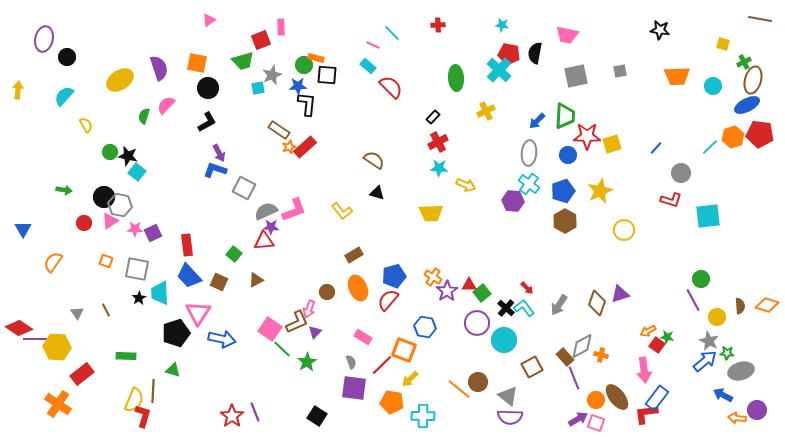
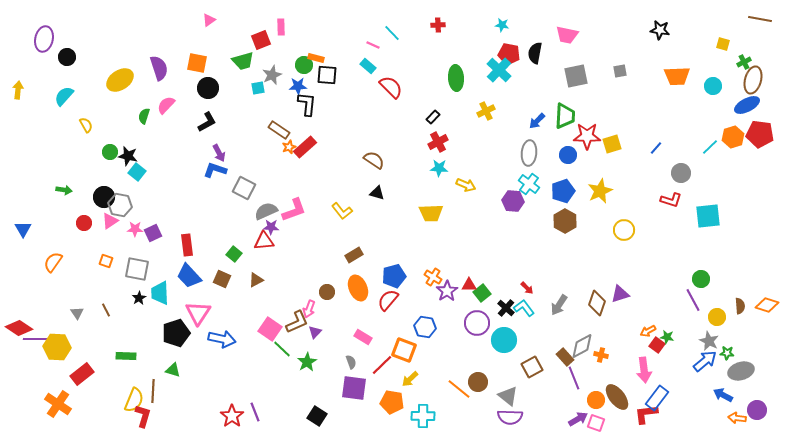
brown square at (219, 282): moved 3 px right, 3 px up
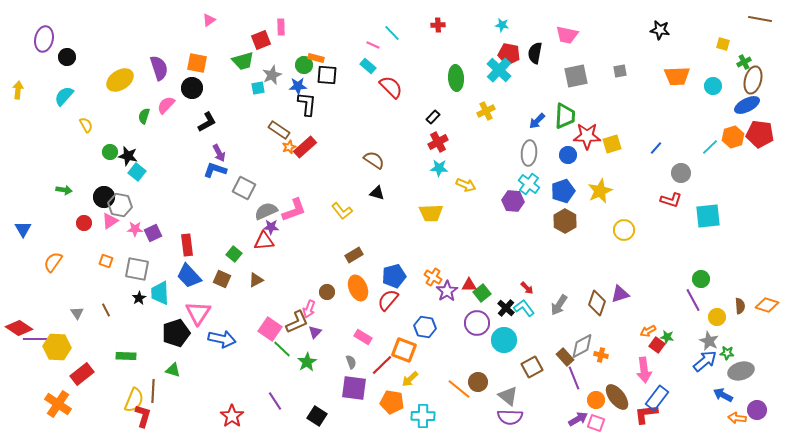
black circle at (208, 88): moved 16 px left
purple line at (255, 412): moved 20 px right, 11 px up; rotated 12 degrees counterclockwise
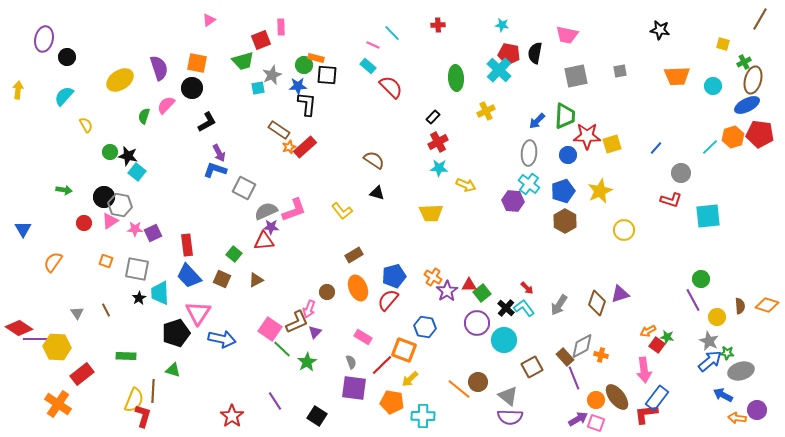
brown line at (760, 19): rotated 70 degrees counterclockwise
blue arrow at (705, 361): moved 5 px right
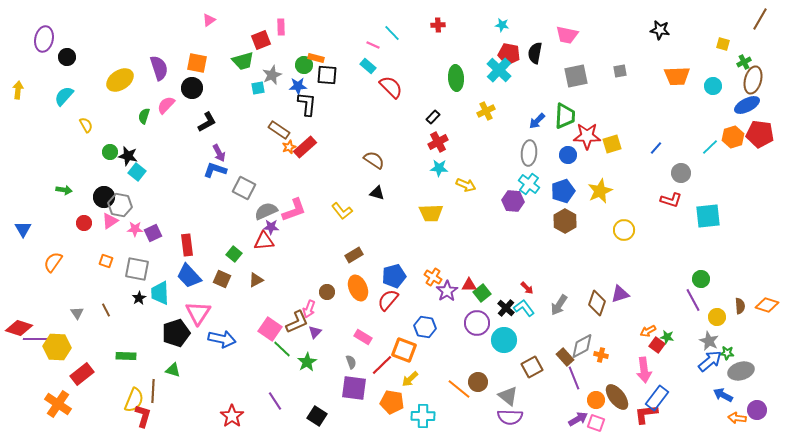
red diamond at (19, 328): rotated 16 degrees counterclockwise
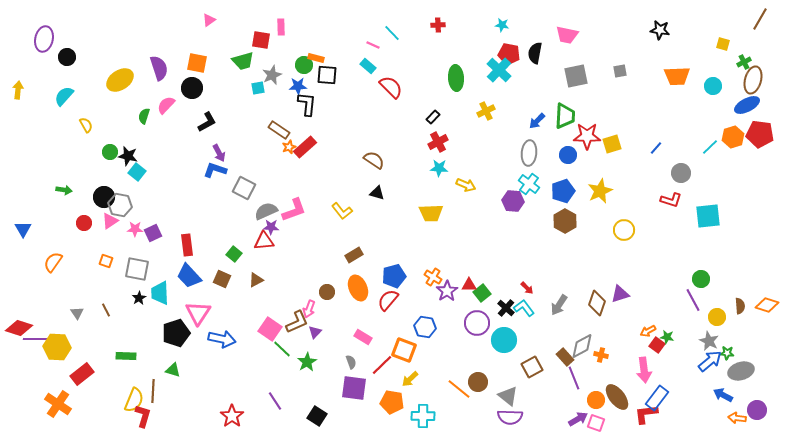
red square at (261, 40): rotated 30 degrees clockwise
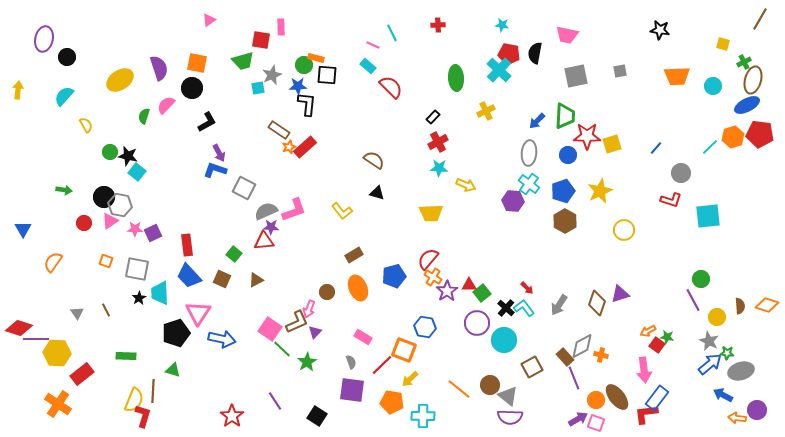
cyan line at (392, 33): rotated 18 degrees clockwise
red semicircle at (388, 300): moved 40 px right, 41 px up
yellow hexagon at (57, 347): moved 6 px down
blue arrow at (710, 361): moved 3 px down
brown circle at (478, 382): moved 12 px right, 3 px down
purple square at (354, 388): moved 2 px left, 2 px down
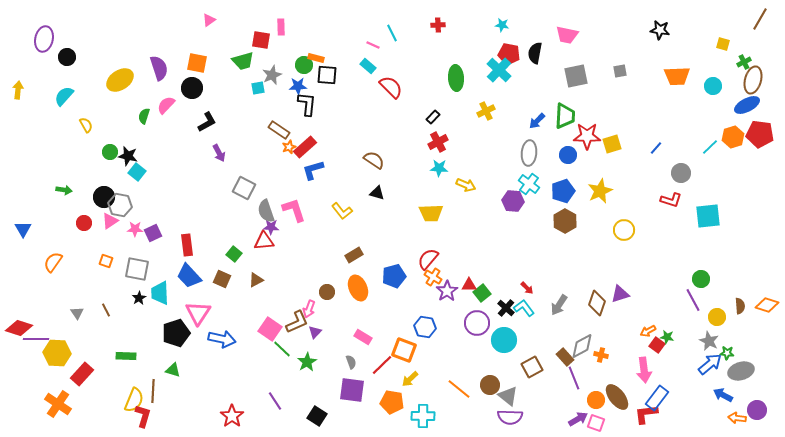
blue L-shape at (215, 170): moved 98 px right; rotated 35 degrees counterclockwise
pink L-shape at (294, 210): rotated 88 degrees counterclockwise
gray semicircle at (266, 211): rotated 85 degrees counterclockwise
red rectangle at (82, 374): rotated 10 degrees counterclockwise
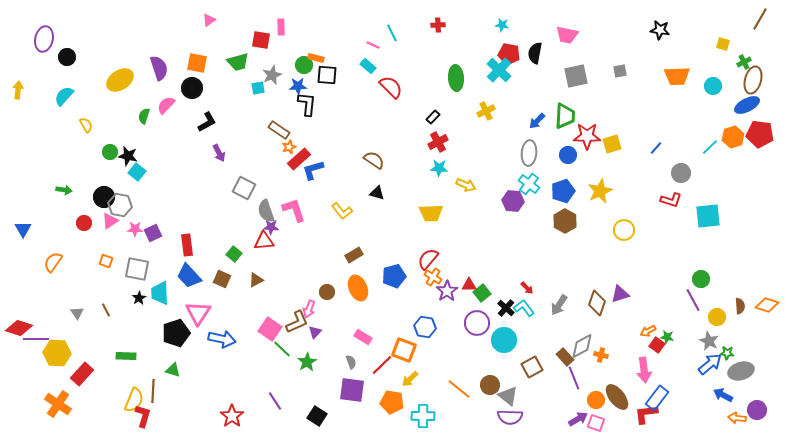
green trapezoid at (243, 61): moved 5 px left, 1 px down
red rectangle at (305, 147): moved 6 px left, 12 px down
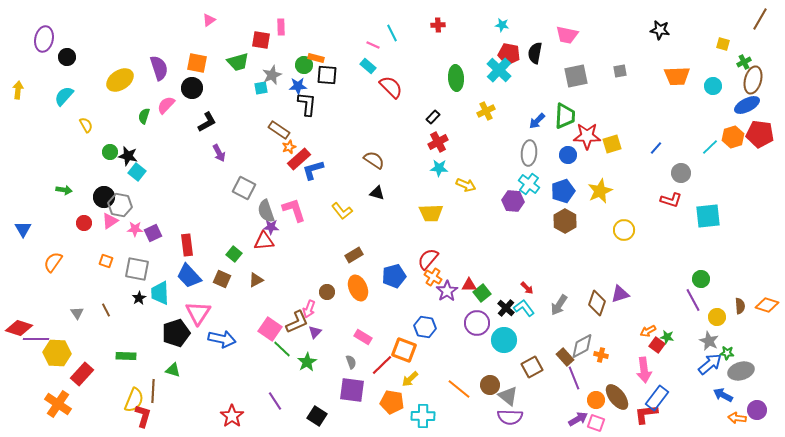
cyan square at (258, 88): moved 3 px right
